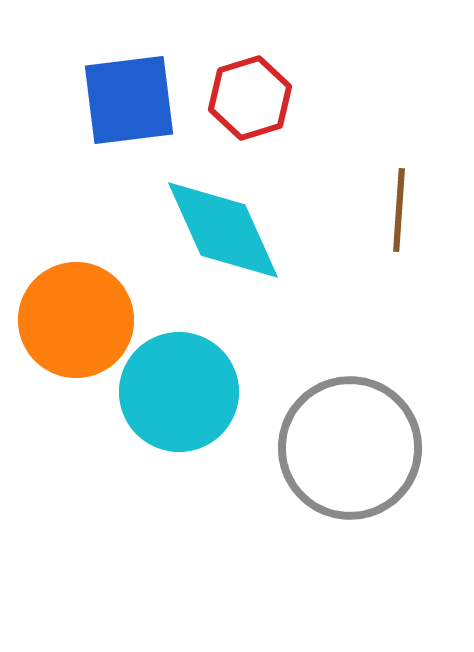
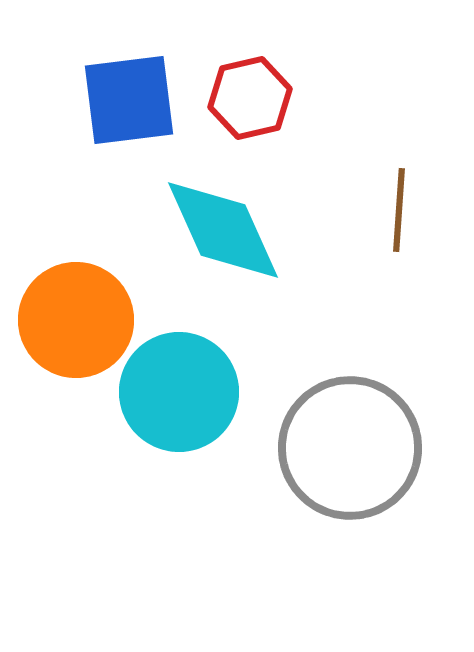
red hexagon: rotated 4 degrees clockwise
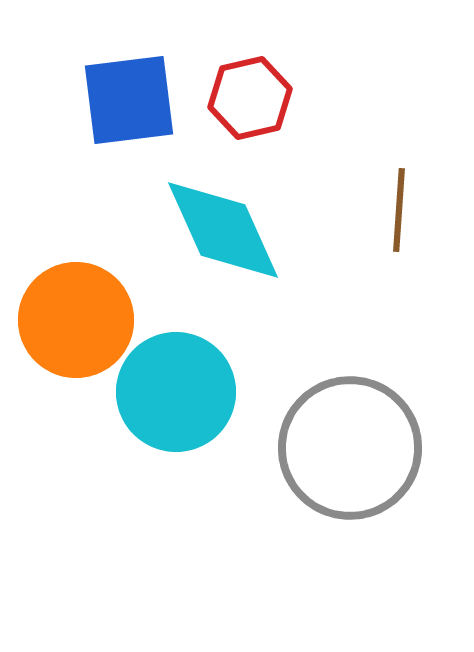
cyan circle: moved 3 px left
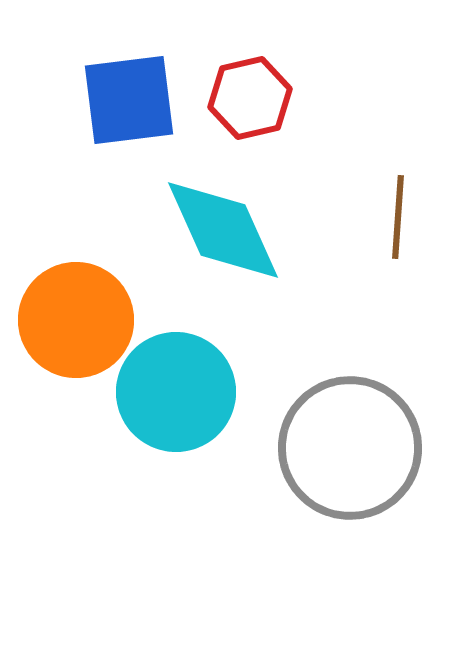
brown line: moved 1 px left, 7 px down
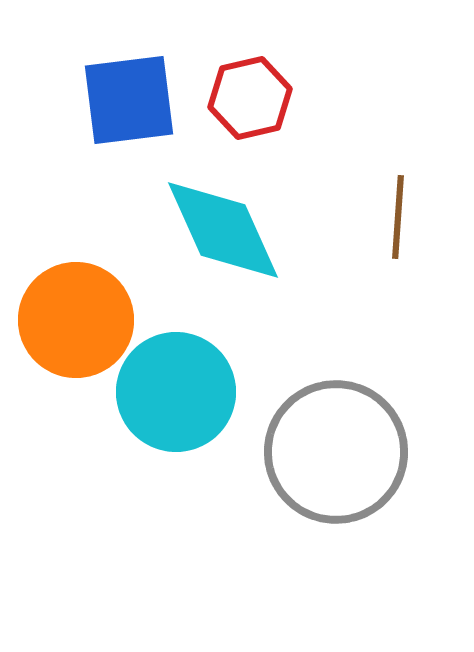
gray circle: moved 14 px left, 4 px down
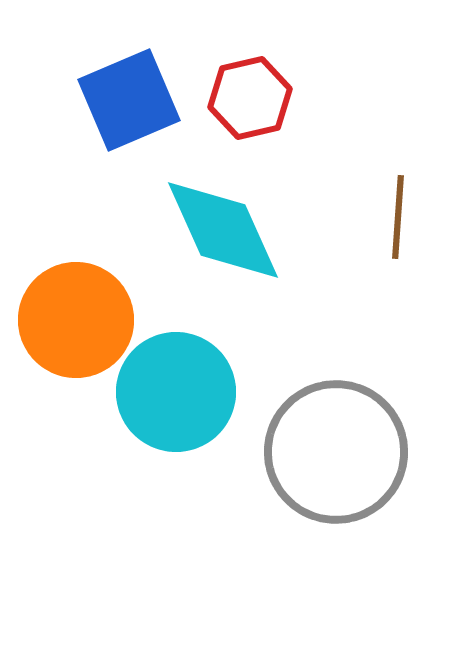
blue square: rotated 16 degrees counterclockwise
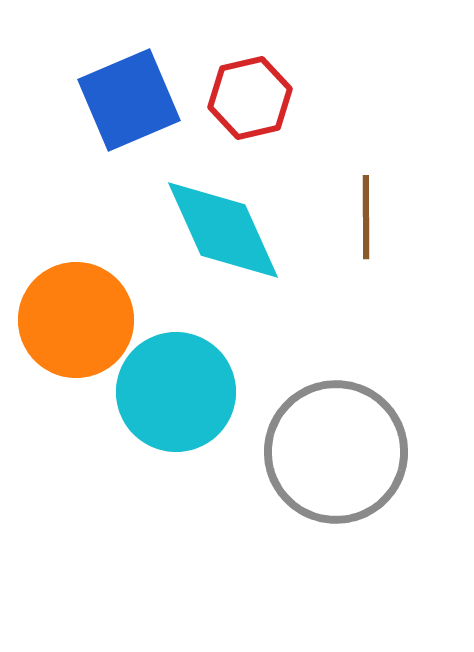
brown line: moved 32 px left; rotated 4 degrees counterclockwise
